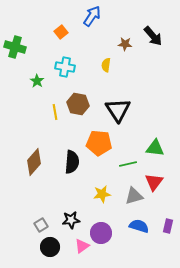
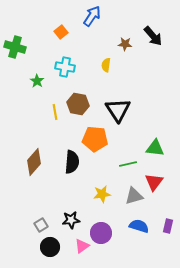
orange pentagon: moved 4 px left, 4 px up
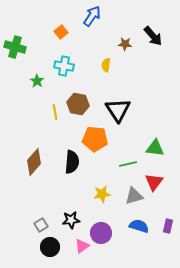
cyan cross: moved 1 px left, 1 px up
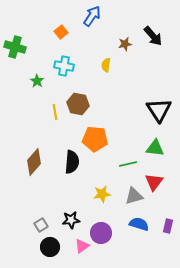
brown star: rotated 16 degrees counterclockwise
black triangle: moved 41 px right
blue semicircle: moved 2 px up
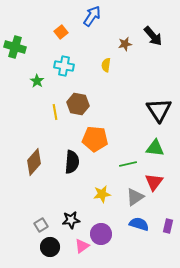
gray triangle: moved 1 px right, 1 px down; rotated 18 degrees counterclockwise
purple circle: moved 1 px down
